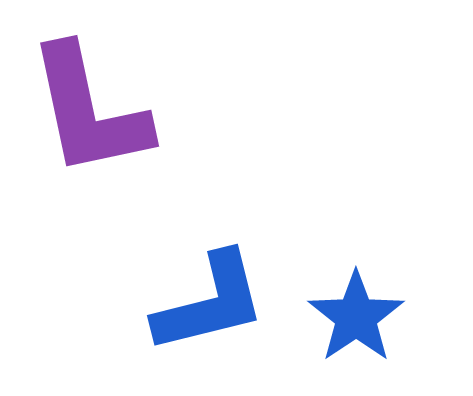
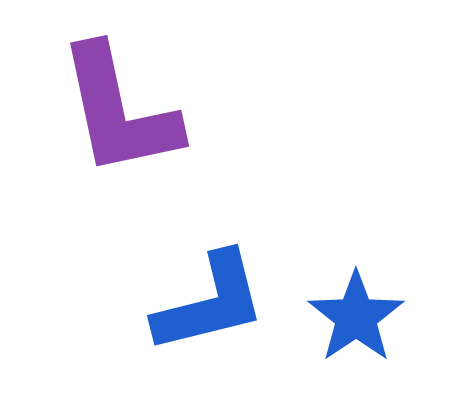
purple L-shape: moved 30 px right
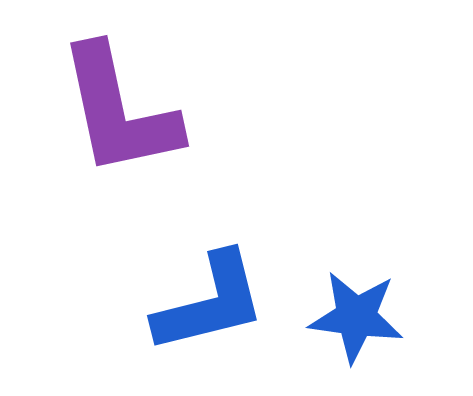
blue star: rotated 30 degrees counterclockwise
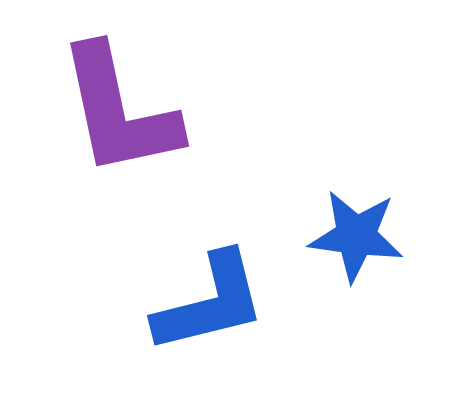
blue star: moved 81 px up
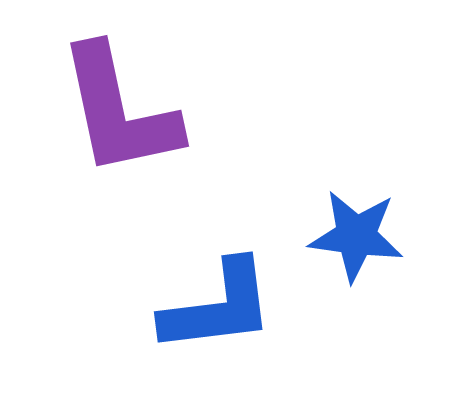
blue L-shape: moved 8 px right, 4 px down; rotated 7 degrees clockwise
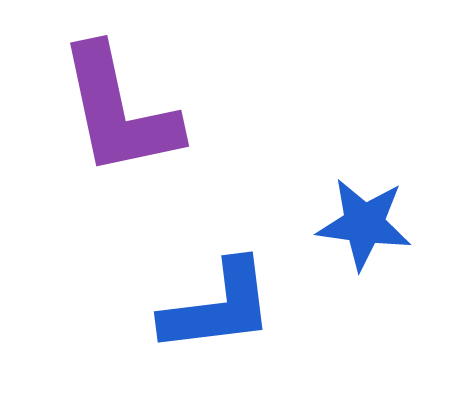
blue star: moved 8 px right, 12 px up
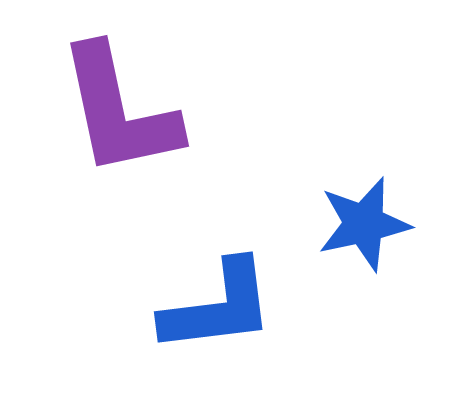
blue star: rotated 20 degrees counterclockwise
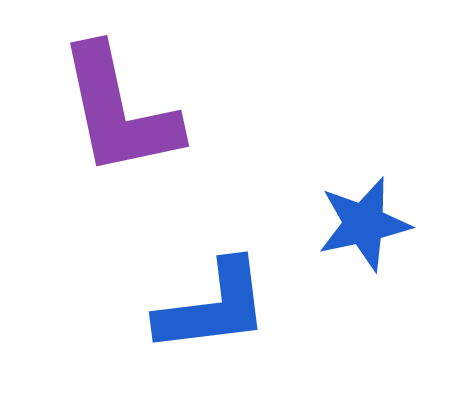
blue L-shape: moved 5 px left
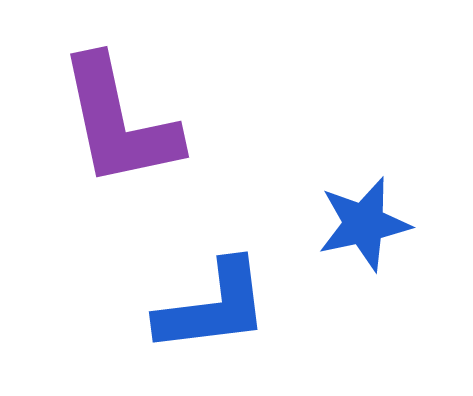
purple L-shape: moved 11 px down
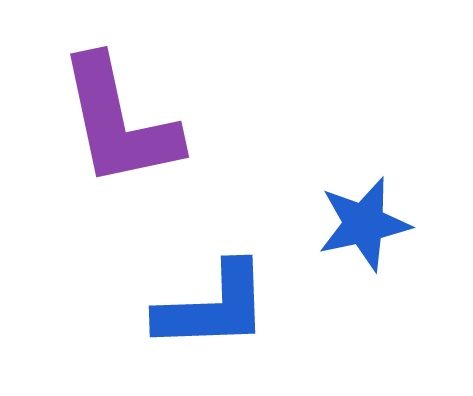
blue L-shape: rotated 5 degrees clockwise
